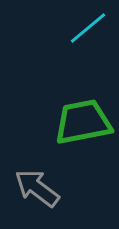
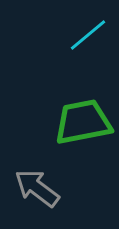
cyan line: moved 7 px down
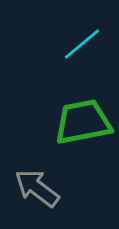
cyan line: moved 6 px left, 9 px down
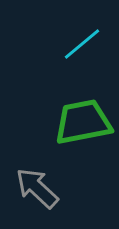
gray arrow: rotated 6 degrees clockwise
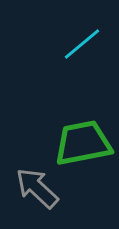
green trapezoid: moved 21 px down
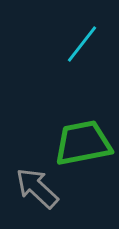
cyan line: rotated 12 degrees counterclockwise
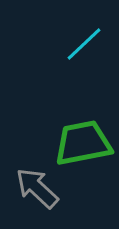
cyan line: moved 2 px right; rotated 9 degrees clockwise
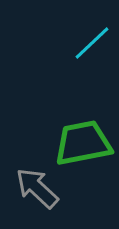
cyan line: moved 8 px right, 1 px up
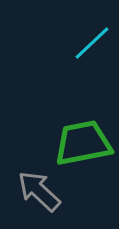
gray arrow: moved 2 px right, 3 px down
